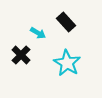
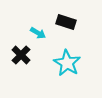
black rectangle: rotated 30 degrees counterclockwise
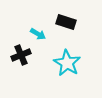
cyan arrow: moved 1 px down
black cross: rotated 24 degrees clockwise
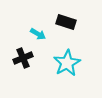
black cross: moved 2 px right, 3 px down
cyan star: rotated 12 degrees clockwise
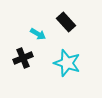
black rectangle: rotated 30 degrees clockwise
cyan star: rotated 24 degrees counterclockwise
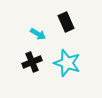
black rectangle: rotated 18 degrees clockwise
black cross: moved 9 px right, 4 px down
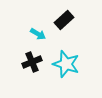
black rectangle: moved 2 px left, 2 px up; rotated 72 degrees clockwise
cyan star: moved 1 px left, 1 px down
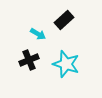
black cross: moved 3 px left, 2 px up
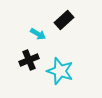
cyan star: moved 6 px left, 7 px down
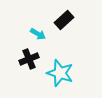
black cross: moved 1 px up
cyan star: moved 2 px down
